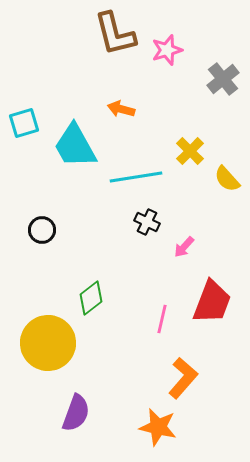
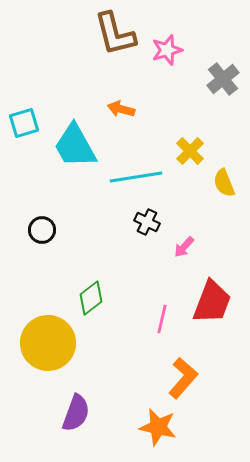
yellow semicircle: moved 3 px left, 4 px down; rotated 20 degrees clockwise
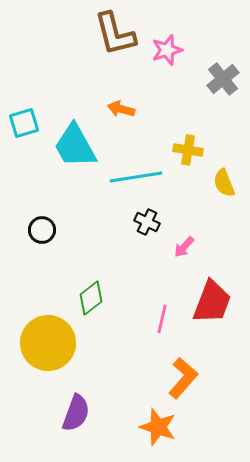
yellow cross: moved 2 px left, 1 px up; rotated 36 degrees counterclockwise
orange star: rotated 6 degrees clockwise
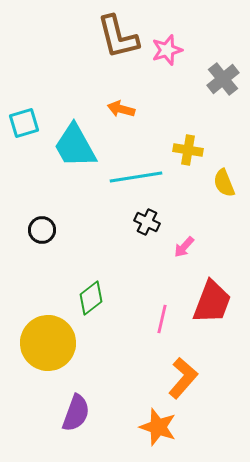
brown L-shape: moved 3 px right, 3 px down
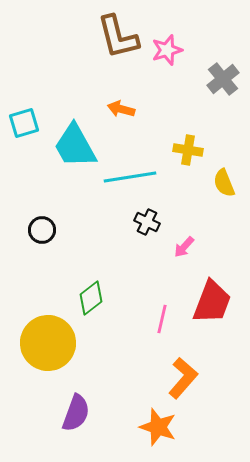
cyan line: moved 6 px left
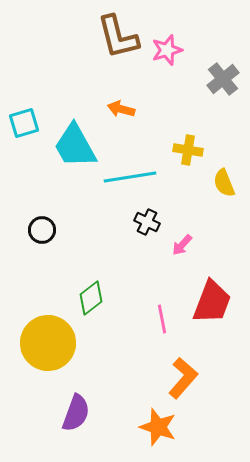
pink arrow: moved 2 px left, 2 px up
pink line: rotated 24 degrees counterclockwise
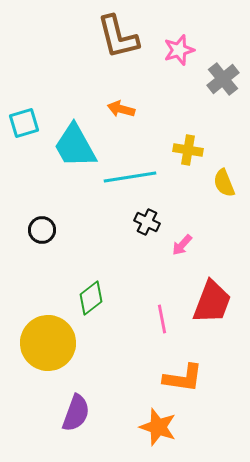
pink star: moved 12 px right
orange L-shape: rotated 57 degrees clockwise
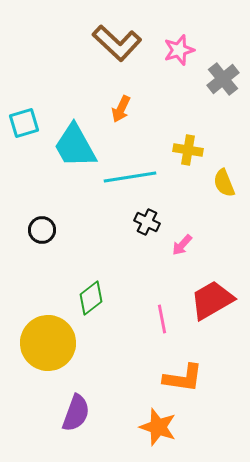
brown L-shape: moved 1 px left, 6 px down; rotated 33 degrees counterclockwise
orange arrow: rotated 80 degrees counterclockwise
red trapezoid: moved 2 px up; rotated 141 degrees counterclockwise
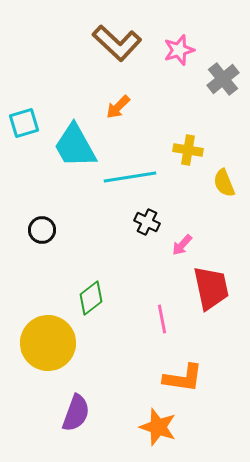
orange arrow: moved 3 px left, 2 px up; rotated 20 degrees clockwise
red trapezoid: moved 1 px left, 12 px up; rotated 108 degrees clockwise
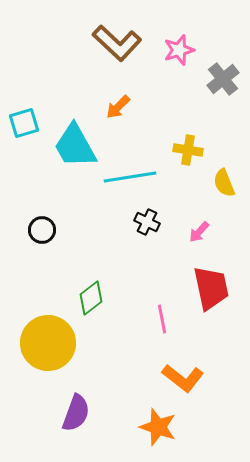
pink arrow: moved 17 px right, 13 px up
orange L-shape: rotated 30 degrees clockwise
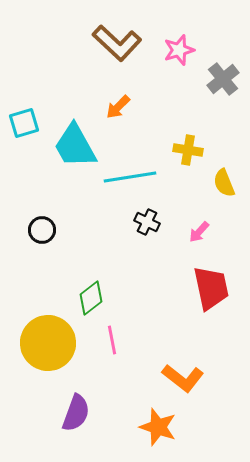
pink line: moved 50 px left, 21 px down
